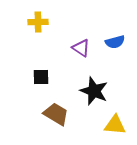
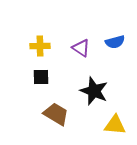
yellow cross: moved 2 px right, 24 px down
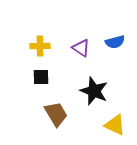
brown trapezoid: rotated 28 degrees clockwise
yellow triangle: rotated 20 degrees clockwise
